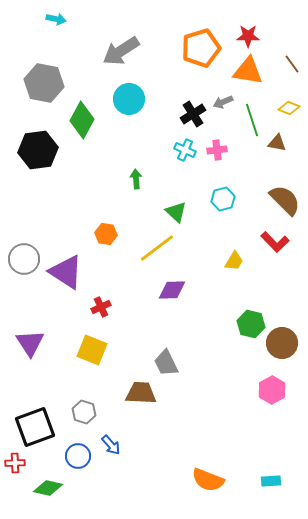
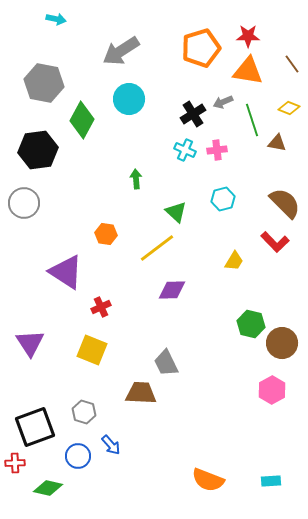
brown semicircle at (285, 200): moved 3 px down
gray circle at (24, 259): moved 56 px up
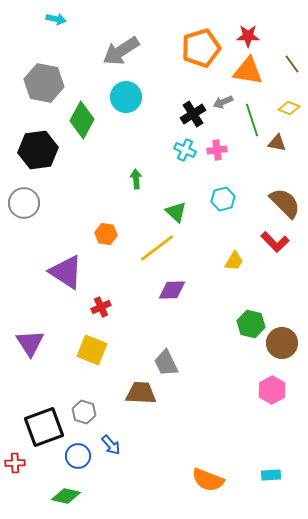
cyan circle at (129, 99): moved 3 px left, 2 px up
black square at (35, 427): moved 9 px right
cyan rectangle at (271, 481): moved 6 px up
green diamond at (48, 488): moved 18 px right, 8 px down
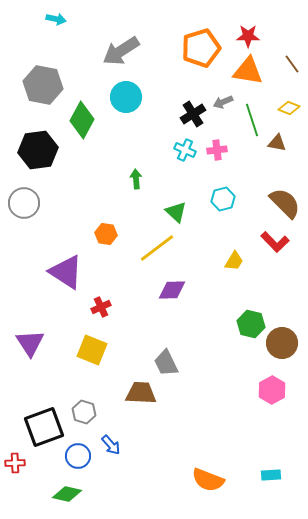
gray hexagon at (44, 83): moved 1 px left, 2 px down
green diamond at (66, 496): moved 1 px right, 2 px up
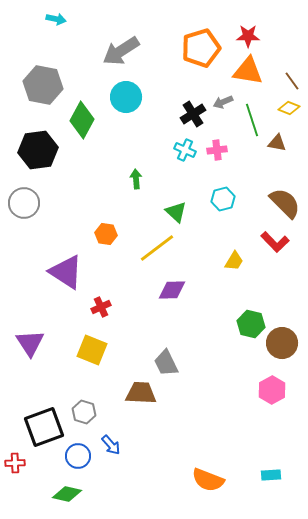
brown line at (292, 64): moved 17 px down
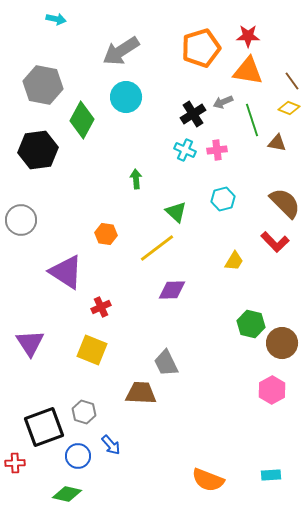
gray circle at (24, 203): moved 3 px left, 17 px down
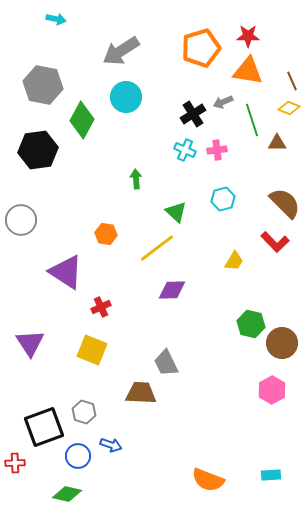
brown line at (292, 81): rotated 12 degrees clockwise
brown triangle at (277, 143): rotated 12 degrees counterclockwise
blue arrow at (111, 445): rotated 30 degrees counterclockwise
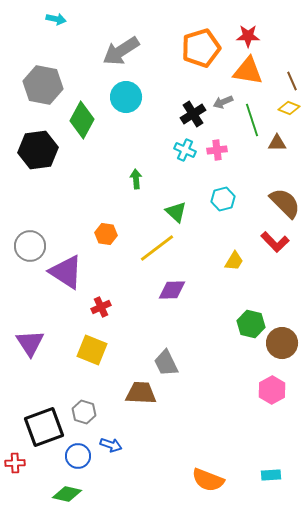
gray circle at (21, 220): moved 9 px right, 26 px down
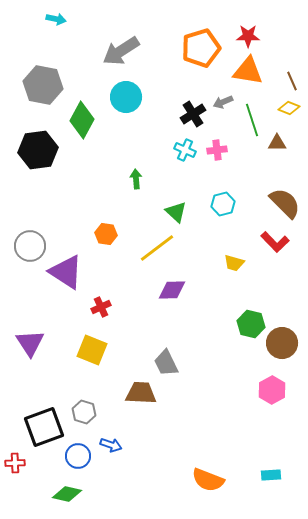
cyan hexagon at (223, 199): moved 5 px down
yellow trapezoid at (234, 261): moved 2 px down; rotated 75 degrees clockwise
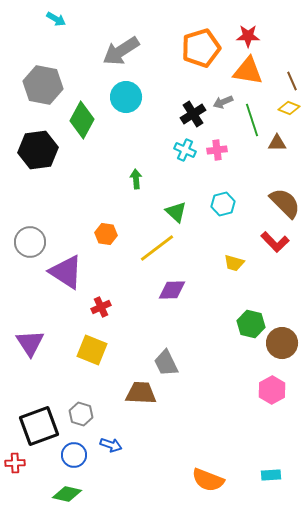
cyan arrow at (56, 19): rotated 18 degrees clockwise
gray circle at (30, 246): moved 4 px up
gray hexagon at (84, 412): moved 3 px left, 2 px down
black square at (44, 427): moved 5 px left, 1 px up
blue circle at (78, 456): moved 4 px left, 1 px up
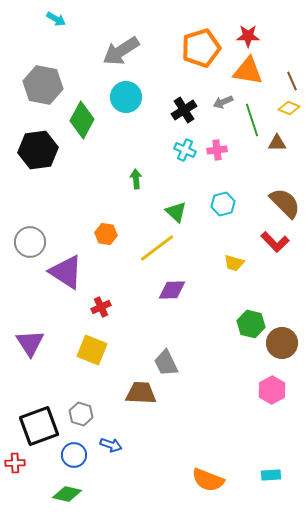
black cross at (193, 114): moved 9 px left, 4 px up
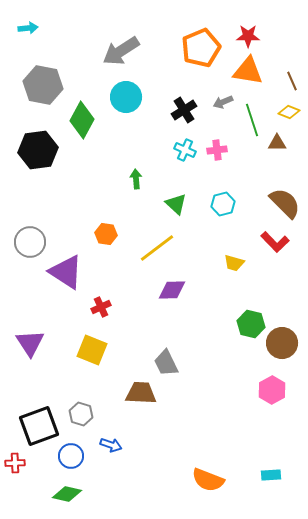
cyan arrow at (56, 19): moved 28 px left, 9 px down; rotated 36 degrees counterclockwise
orange pentagon at (201, 48): rotated 6 degrees counterclockwise
yellow diamond at (289, 108): moved 4 px down
green triangle at (176, 212): moved 8 px up
blue circle at (74, 455): moved 3 px left, 1 px down
